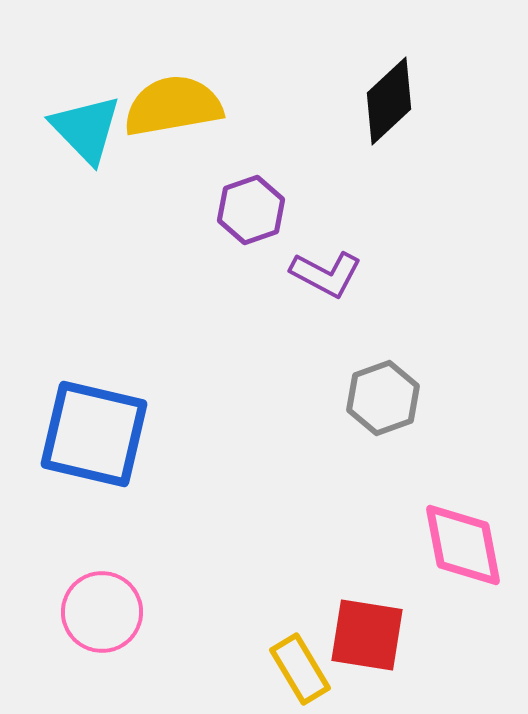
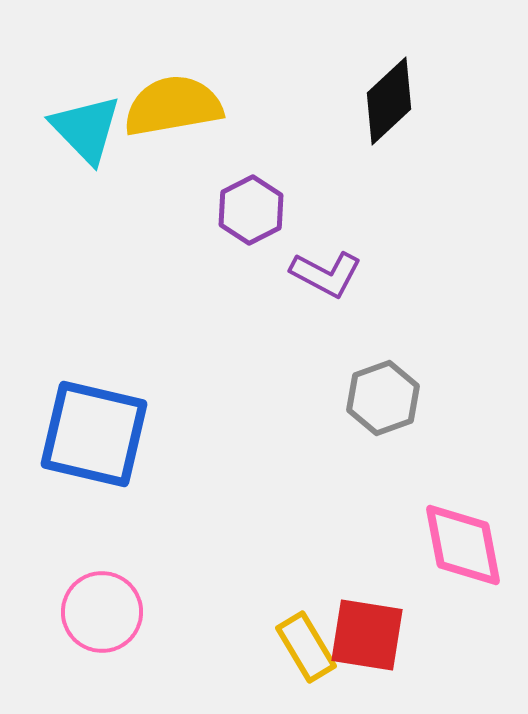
purple hexagon: rotated 8 degrees counterclockwise
yellow rectangle: moved 6 px right, 22 px up
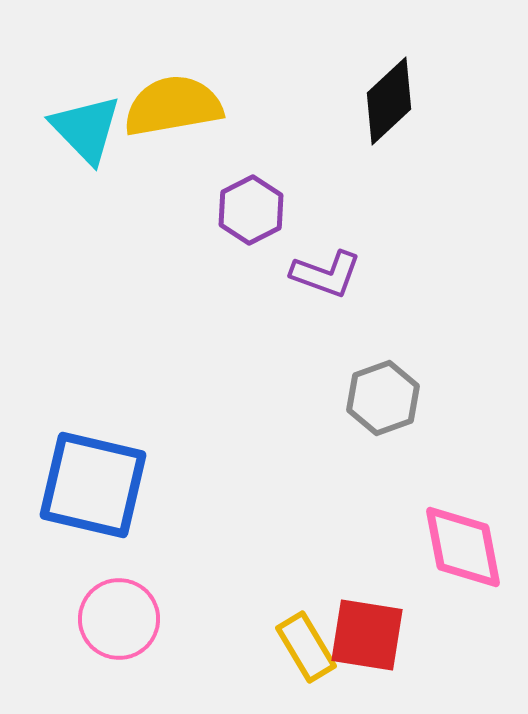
purple L-shape: rotated 8 degrees counterclockwise
blue square: moved 1 px left, 51 px down
pink diamond: moved 2 px down
pink circle: moved 17 px right, 7 px down
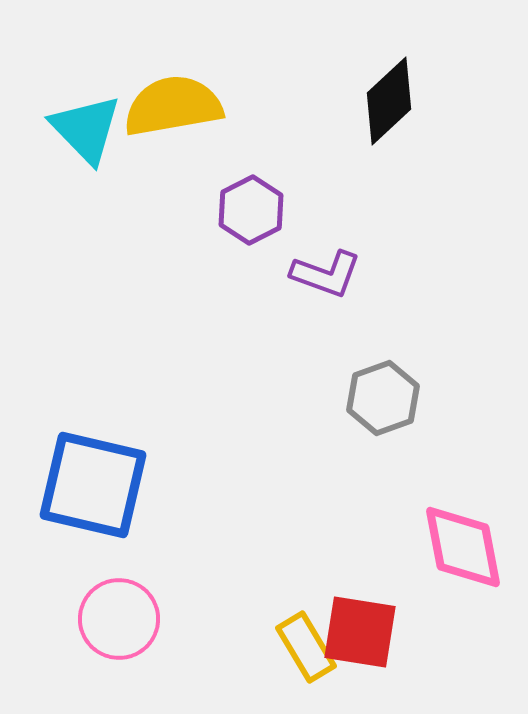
red square: moved 7 px left, 3 px up
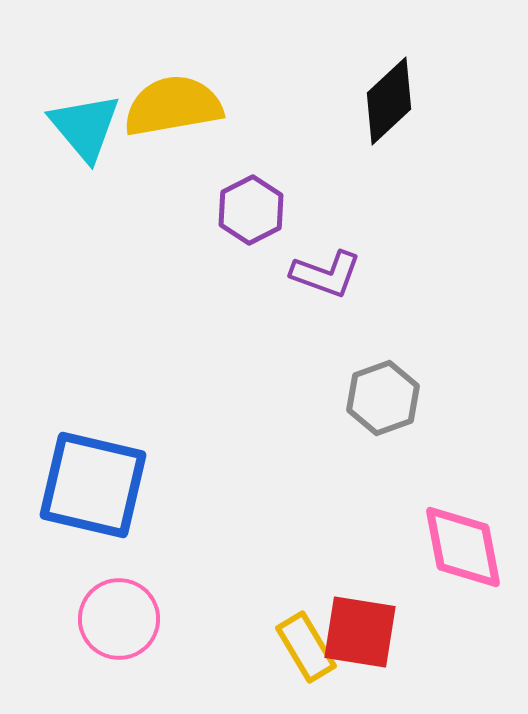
cyan triangle: moved 1 px left, 2 px up; rotated 4 degrees clockwise
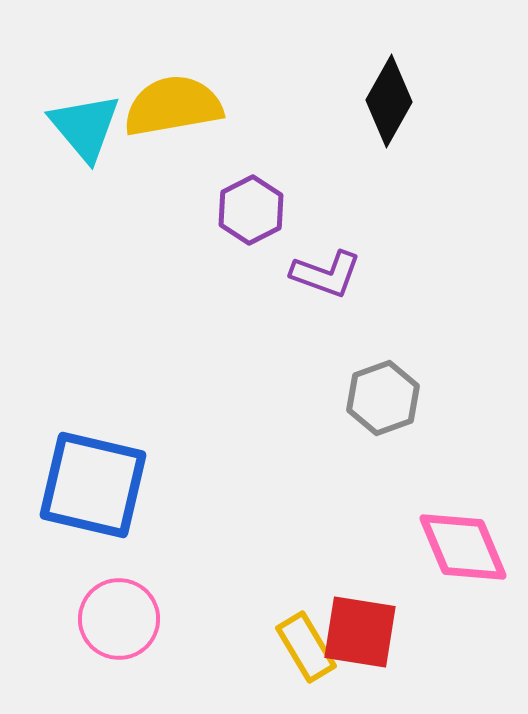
black diamond: rotated 18 degrees counterclockwise
pink diamond: rotated 12 degrees counterclockwise
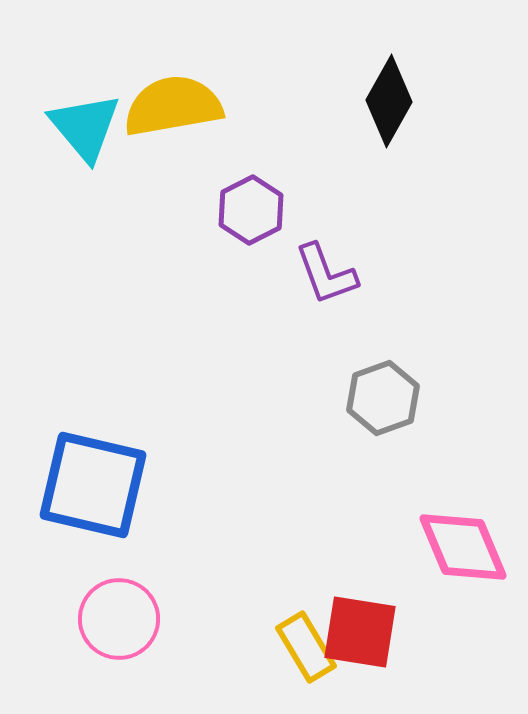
purple L-shape: rotated 50 degrees clockwise
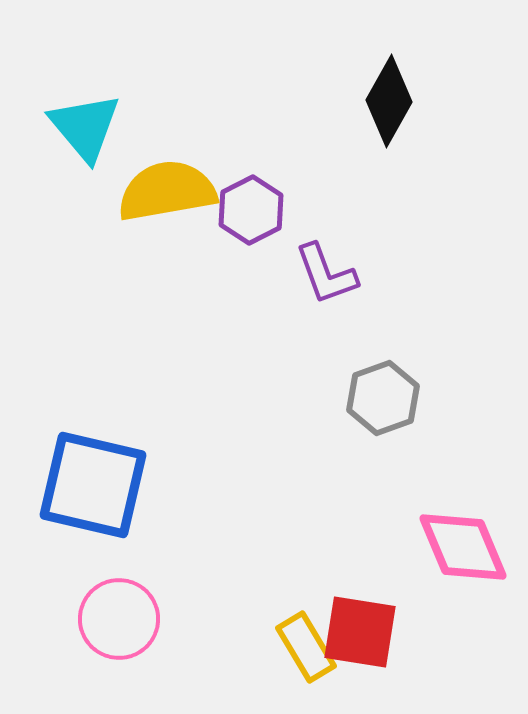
yellow semicircle: moved 6 px left, 85 px down
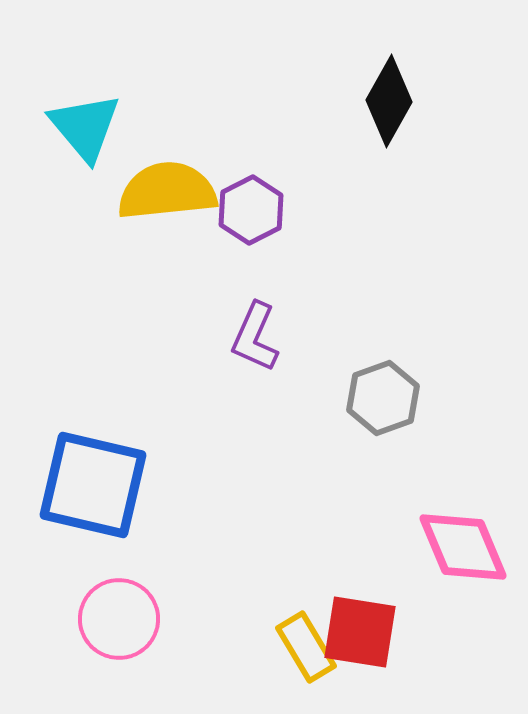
yellow semicircle: rotated 4 degrees clockwise
purple L-shape: moved 71 px left, 63 px down; rotated 44 degrees clockwise
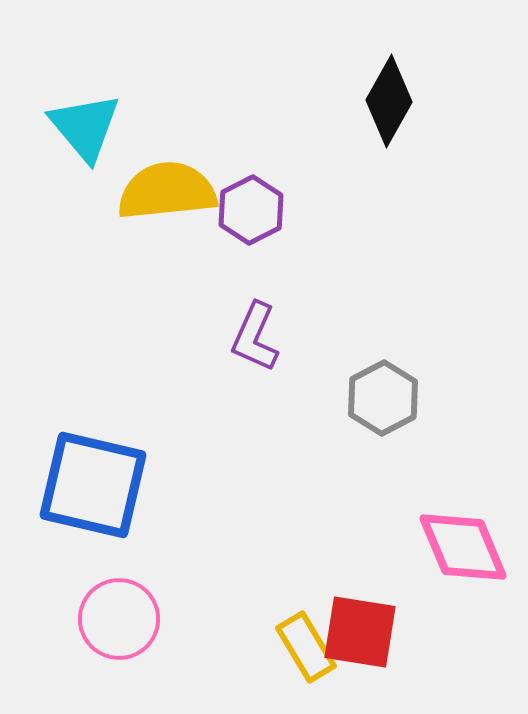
gray hexagon: rotated 8 degrees counterclockwise
